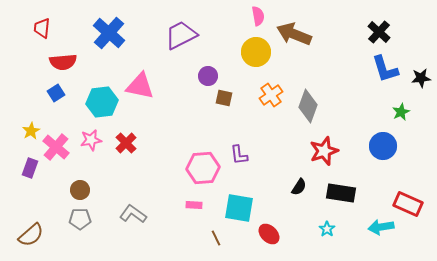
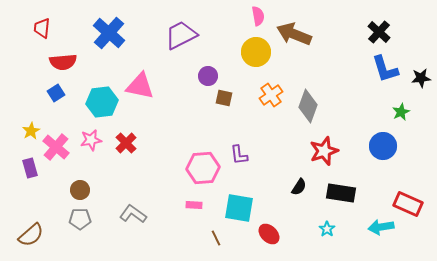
purple rectangle: rotated 36 degrees counterclockwise
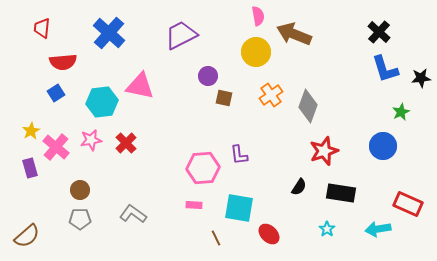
cyan arrow: moved 3 px left, 2 px down
brown semicircle: moved 4 px left, 1 px down
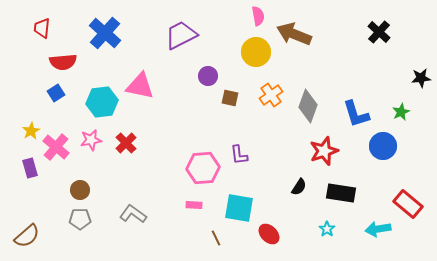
blue cross: moved 4 px left
blue L-shape: moved 29 px left, 45 px down
brown square: moved 6 px right
red rectangle: rotated 16 degrees clockwise
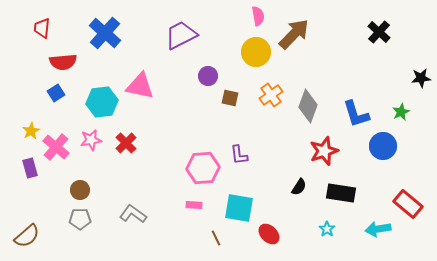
brown arrow: rotated 112 degrees clockwise
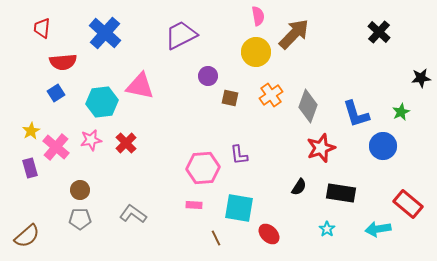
red star: moved 3 px left, 3 px up
